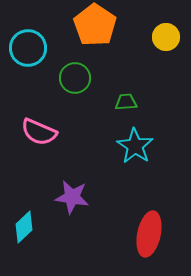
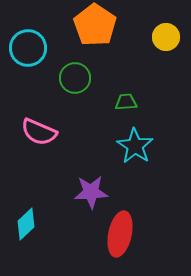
purple star: moved 19 px right, 5 px up; rotated 12 degrees counterclockwise
cyan diamond: moved 2 px right, 3 px up
red ellipse: moved 29 px left
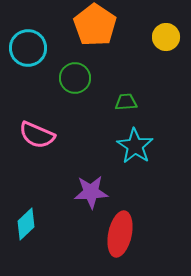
pink semicircle: moved 2 px left, 3 px down
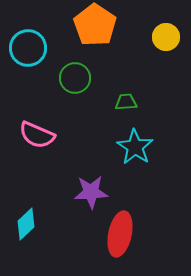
cyan star: moved 1 px down
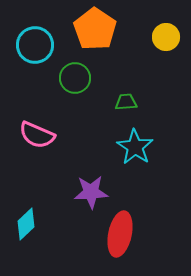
orange pentagon: moved 4 px down
cyan circle: moved 7 px right, 3 px up
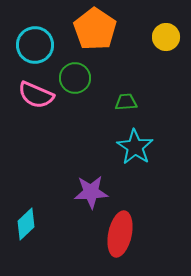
pink semicircle: moved 1 px left, 40 px up
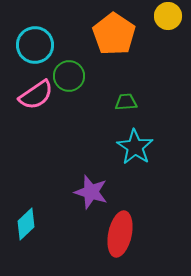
orange pentagon: moved 19 px right, 5 px down
yellow circle: moved 2 px right, 21 px up
green circle: moved 6 px left, 2 px up
pink semicircle: rotated 57 degrees counterclockwise
purple star: rotated 20 degrees clockwise
